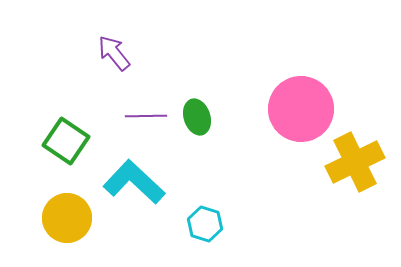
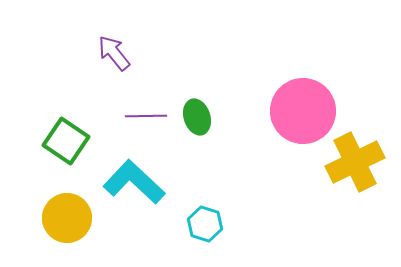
pink circle: moved 2 px right, 2 px down
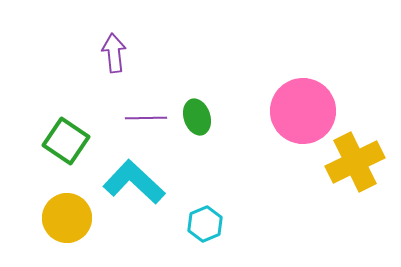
purple arrow: rotated 33 degrees clockwise
purple line: moved 2 px down
cyan hexagon: rotated 20 degrees clockwise
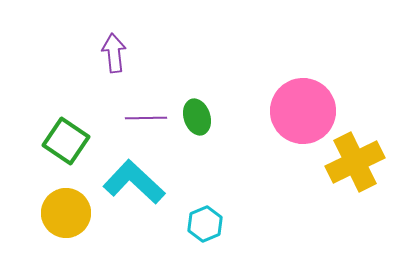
yellow circle: moved 1 px left, 5 px up
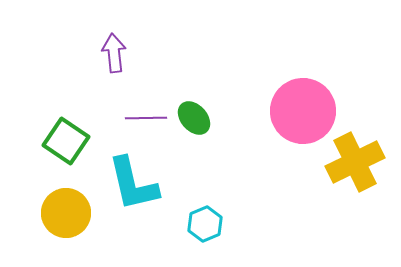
green ellipse: moved 3 px left, 1 px down; rotated 24 degrees counterclockwise
cyan L-shape: moved 1 px left, 2 px down; rotated 146 degrees counterclockwise
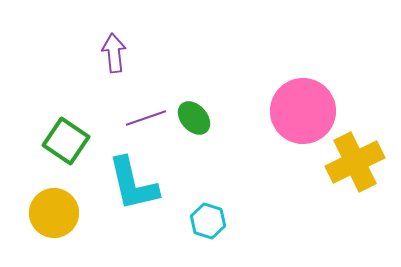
purple line: rotated 18 degrees counterclockwise
yellow circle: moved 12 px left
cyan hexagon: moved 3 px right, 3 px up; rotated 20 degrees counterclockwise
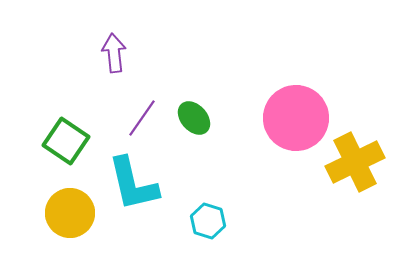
pink circle: moved 7 px left, 7 px down
purple line: moved 4 px left; rotated 36 degrees counterclockwise
yellow circle: moved 16 px right
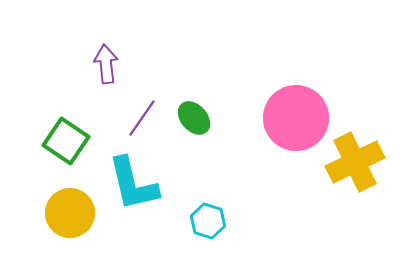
purple arrow: moved 8 px left, 11 px down
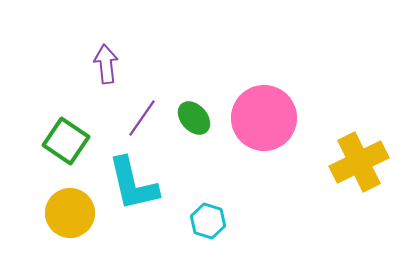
pink circle: moved 32 px left
yellow cross: moved 4 px right
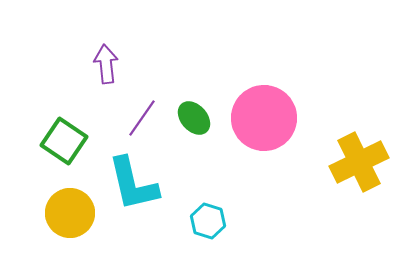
green square: moved 2 px left
